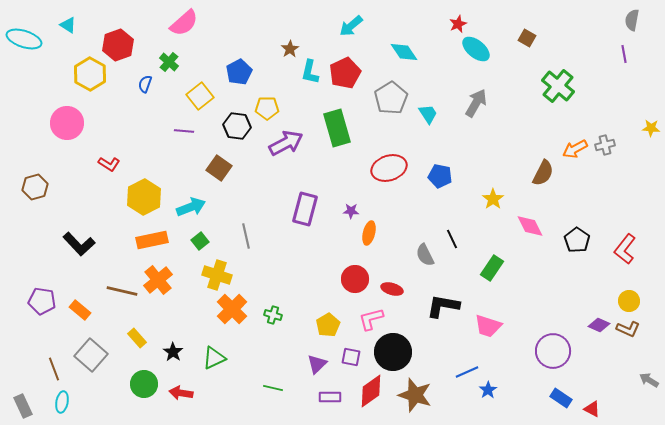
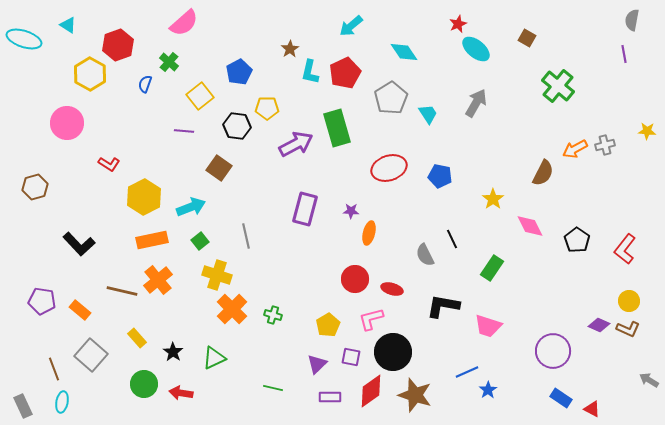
yellow star at (651, 128): moved 4 px left, 3 px down
purple arrow at (286, 143): moved 10 px right, 1 px down
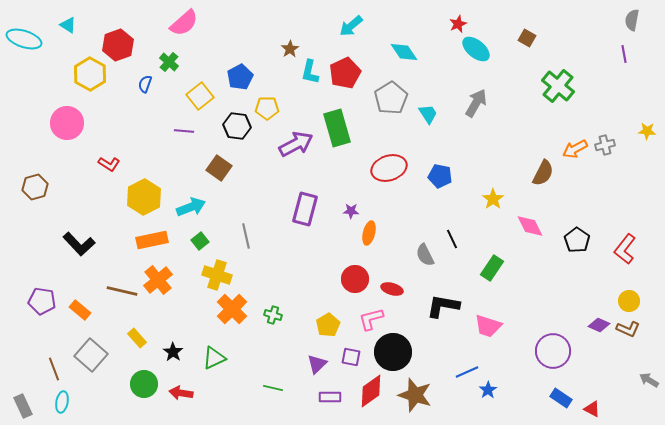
blue pentagon at (239, 72): moved 1 px right, 5 px down
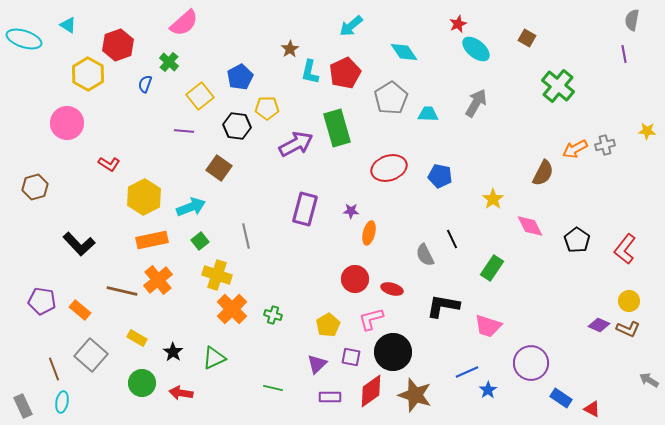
yellow hexagon at (90, 74): moved 2 px left
cyan trapezoid at (428, 114): rotated 55 degrees counterclockwise
yellow rectangle at (137, 338): rotated 18 degrees counterclockwise
purple circle at (553, 351): moved 22 px left, 12 px down
green circle at (144, 384): moved 2 px left, 1 px up
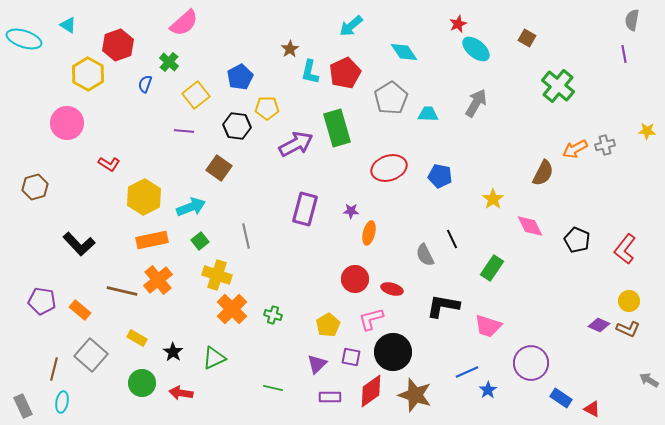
yellow square at (200, 96): moved 4 px left, 1 px up
black pentagon at (577, 240): rotated 10 degrees counterclockwise
brown line at (54, 369): rotated 35 degrees clockwise
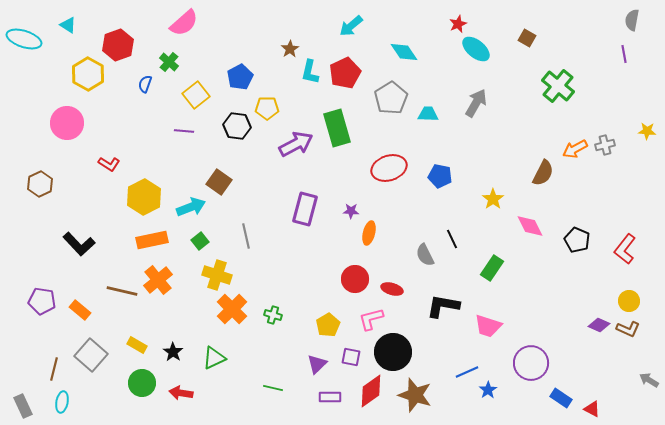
brown square at (219, 168): moved 14 px down
brown hexagon at (35, 187): moved 5 px right, 3 px up; rotated 10 degrees counterclockwise
yellow rectangle at (137, 338): moved 7 px down
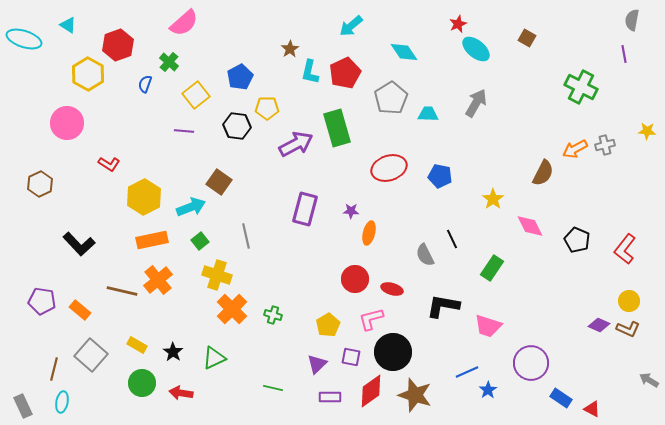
green cross at (558, 86): moved 23 px right, 1 px down; rotated 12 degrees counterclockwise
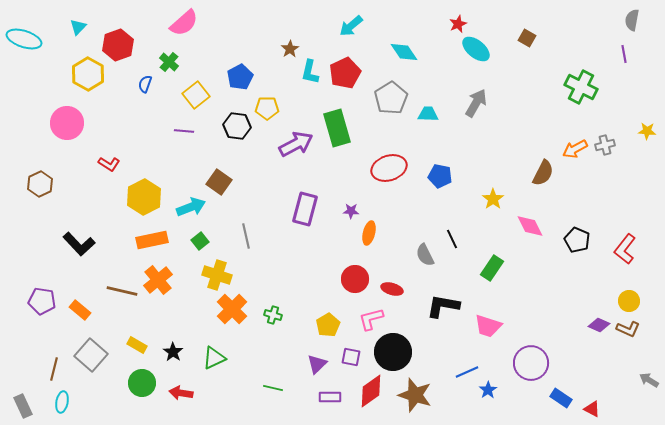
cyan triangle at (68, 25): moved 10 px right, 2 px down; rotated 42 degrees clockwise
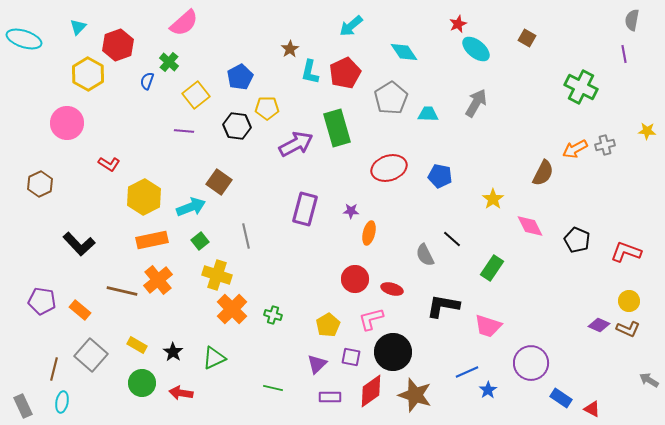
blue semicircle at (145, 84): moved 2 px right, 3 px up
black line at (452, 239): rotated 24 degrees counterclockwise
red L-shape at (625, 249): moved 1 px right, 3 px down; rotated 72 degrees clockwise
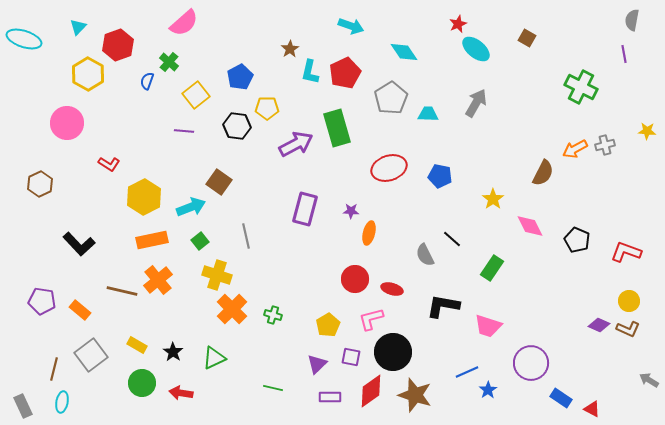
cyan arrow at (351, 26): rotated 120 degrees counterclockwise
gray square at (91, 355): rotated 12 degrees clockwise
